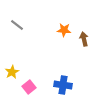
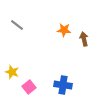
yellow star: rotated 24 degrees counterclockwise
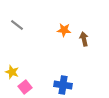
pink square: moved 4 px left
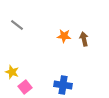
orange star: moved 6 px down
